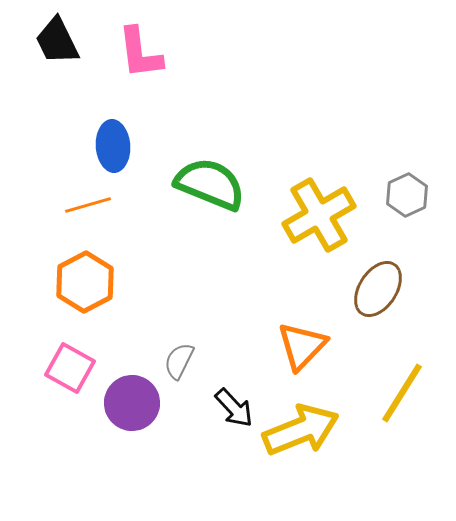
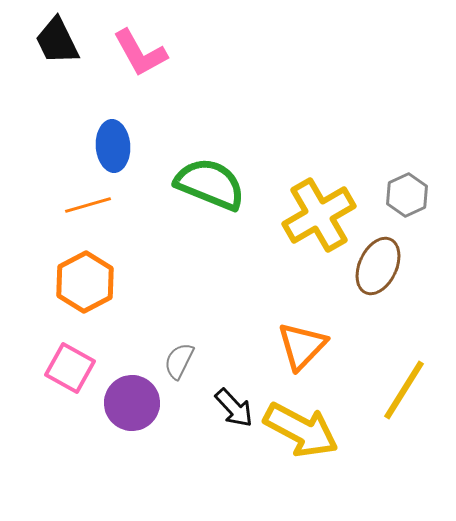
pink L-shape: rotated 22 degrees counterclockwise
brown ellipse: moved 23 px up; rotated 8 degrees counterclockwise
yellow line: moved 2 px right, 3 px up
yellow arrow: rotated 50 degrees clockwise
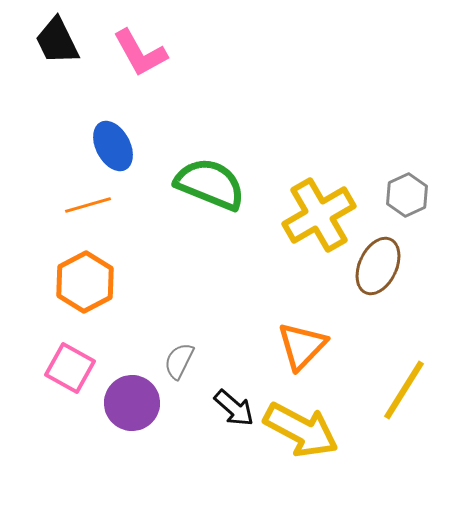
blue ellipse: rotated 24 degrees counterclockwise
black arrow: rotated 6 degrees counterclockwise
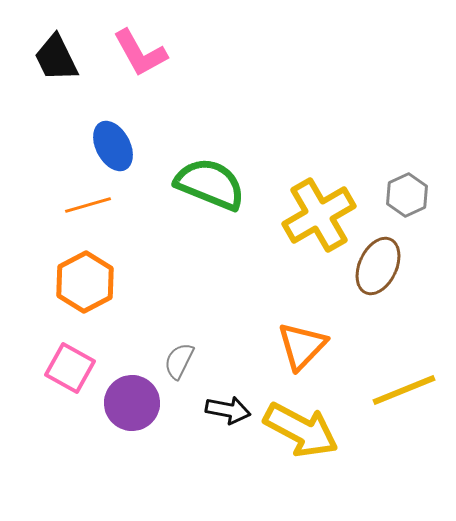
black trapezoid: moved 1 px left, 17 px down
yellow line: rotated 36 degrees clockwise
black arrow: moved 6 px left, 2 px down; rotated 30 degrees counterclockwise
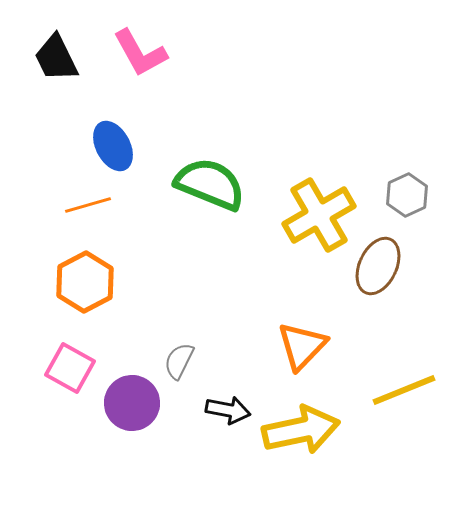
yellow arrow: rotated 40 degrees counterclockwise
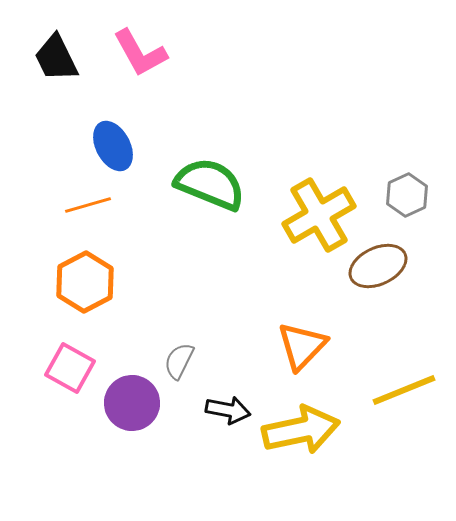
brown ellipse: rotated 40 degrees clockwise
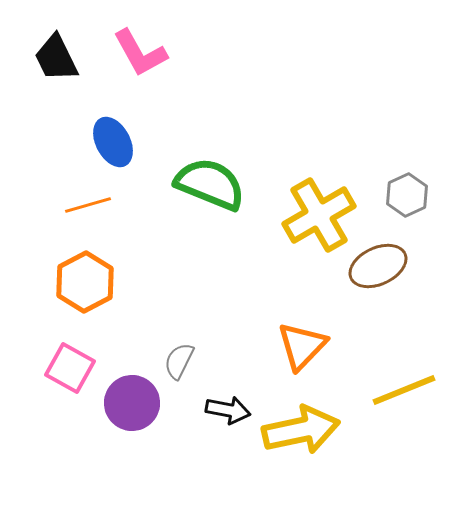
blue ellipse: moved 4 px up
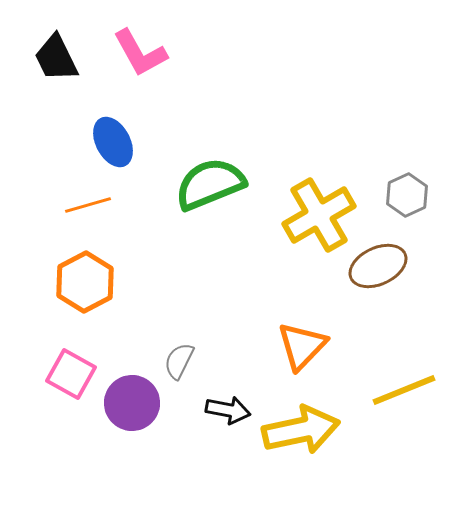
green semicircle: rotated 44 degrees counterclockwise
pink square: moved 1 px right, 6 px down
